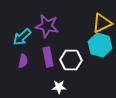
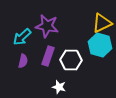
purple rectangle: moved 1 px up; rotated 30 degrees clockwise
white star: rotated 16 degrees clockwise
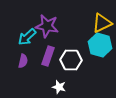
cyan arrow: moved 5 px right
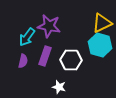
purple star: moved 2 px right
cyan arrow: rotated 12 degrees counterclockwise
purple rectangle: moved 3 px left
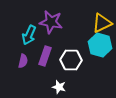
purple star: moved 2 px right, 4 px up
cyan arrow: moved 2 px right, 2 px up; rotated 12 degrees counterclockwise
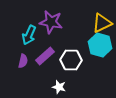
purple rectangle: rotated 30 degrees clockwise
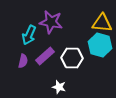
yellow triangle: rotated 30 degrees clockwise
white hexagon: moved 1 px right, 2 px up
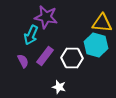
purple star: moved 5 px left, 5 px up
cyan arrow: moved 2 px right
cyan hexagon: moved 4 px left
purple rectangle: rotated 12 degrees counterclockwise
purple semicircle: rotated 40 degrees counterclockwise
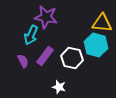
white hexagon: rotated 10 degrees clockwise
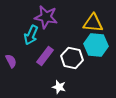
yellow triangle: moved 9 px left
cyan hexagon: rotated 10 degrees counterclockwise
purple semicircle: moved 12 px left
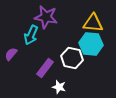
cyan hexagon: moved 5 px left, 1 px up
purple rectangle: moved 12 px down
purple semicircle: moved 7 px up; rotated 112 degrees counterclockwise
